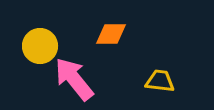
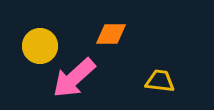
pink arrow: moved 1 px up; rotated 93 degrees counterclockwise
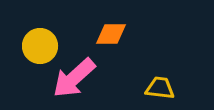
yellow trapezoid: moved 7 px down
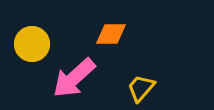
yellow circle: moved 8 px left, 2 px up
yellow trapezoid: moved 19 px left; rotated 56 degrees counterclockwise
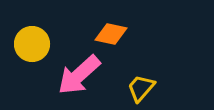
orange diamond: rotated 12 degrees clockwise
pink arrow: moved 5 px right, 3 px up
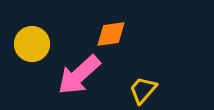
orange diamond: rotated 20 degrees counterclockwise
yellow trapezoid: moved 2 px right, 2 px down
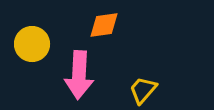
orange diamond: moved 7 px left, 9 px up
pink arrow: rotated 45 degrees counterclockwise
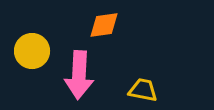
yellow circle: moved 7 px down
yellow trapezoid: rotated 60 degrees clockwise
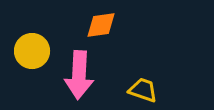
orange diamond: moved 3 px left
yellow trapezoid: rotated 8 degrees clockwise
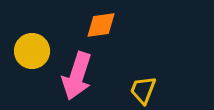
pink arrow: moved 2 px left, 1 px down; rotated 15 degrees clockwise
yellow trapezoid: rotated 88 degrees counterclockwise
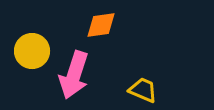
pink arrow: moved 3 px left, 1 px up
yellow trapezoid: rotated 92 degrees clockwise
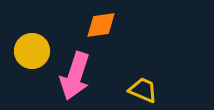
pink arrow: moved 1 px right, 1 px down
